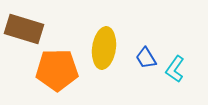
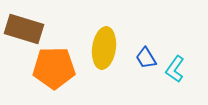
orange pentagon: moved 3 px left, 2 px up
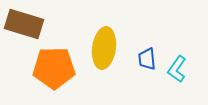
brown rectangle: moved 5 px up
blue trapezoid: moved 1 px right, 1 px down; rotated 25 degrees clockwise
cyan L-shape: moved 2 px right
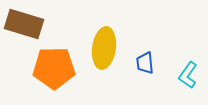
blue trapezoid: moved 2 px left, 4 px down
cyan L-shape: moved 11 px right, 6 px down
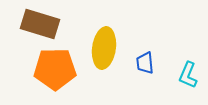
brown rectangle: moved 16 px right
orange pentagon: moved 1 px right, 1 px down
cyan L-shape: rotated 12 degrees counterclockwise
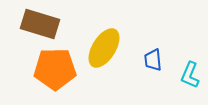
yellow ellipse: rotated 24 degrees clockwise
blue trapezoid: moved 8 px right, 3 px up
cyan L-shape: moved 2 px right
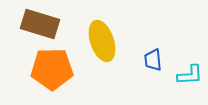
yellow ellipse: moved 2 px left, 7 px up; rotated 51 degrees counterclockwise
orange pentagon: moved 3 px left
cyan L-shape: rotated 116 degrees counterclockwise
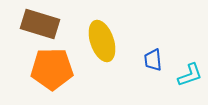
cyan L-shape: rotated 16 degrees counterclockwise
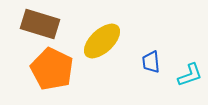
yellow ellipse: rotated 66 degrees clockwise
blue trapezoid: moved 2 px left, 2 px down
orange pentagon: rotated 27 degrees clockwise
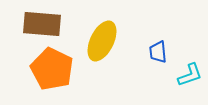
brown rectangle: moved 2 px right; rotated 12 degrees counterclockwise
yellow ellipse: rotated 21 degrees counterclockwise
blue trapezoid: moved 7 px right, 10 px up
